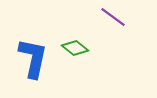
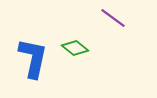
purple line: moved 1 px down
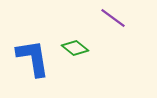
blue L-shape: rotated 21 degrees counterclockwise
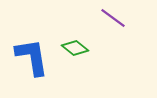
blue L-shape: moved 1 px left, 1 px up
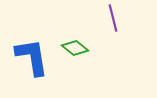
purple line: rotated 40 degrees clockwise
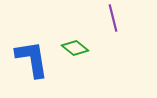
blue L-shape: moved 2 px down
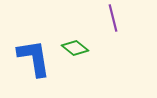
blue L-shape: moved 2 px right, 1 px up
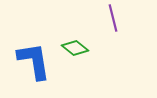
blue L-shape: moved 3 px down
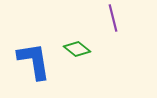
green diamond: moved 2 px right, 1 px down
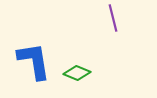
green diamond: moved 24 px down; rotated 16 degrees counterclockwise
